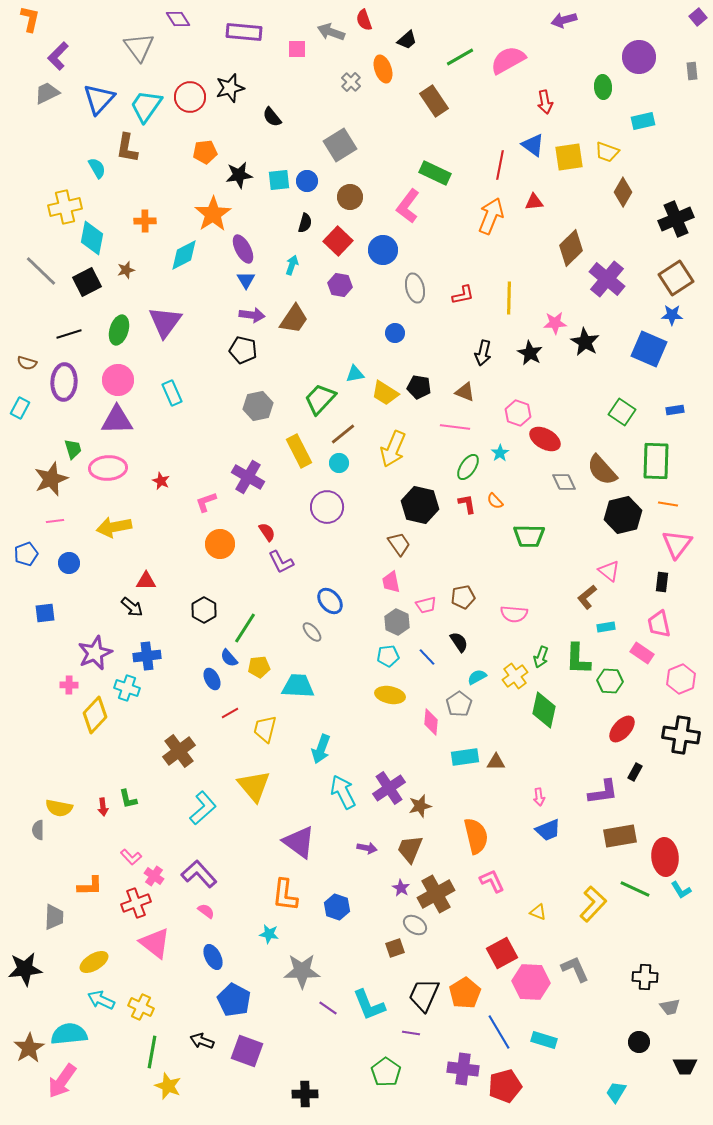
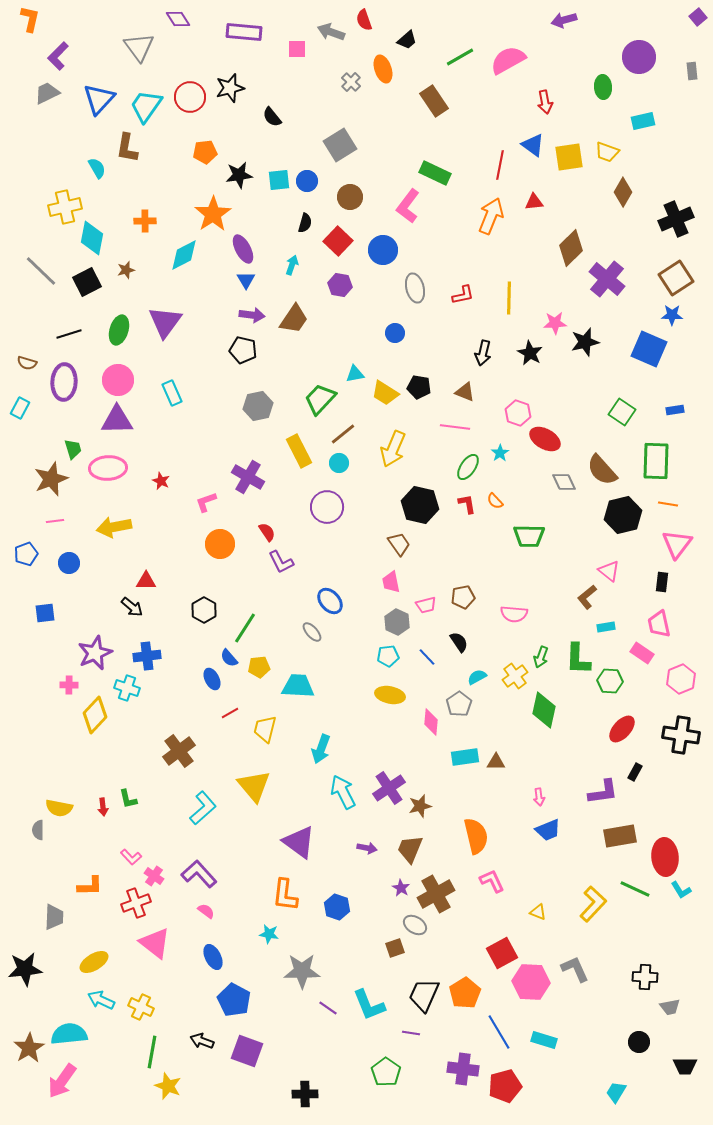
black star at (585, 342): rotated 28 degrees clockwise
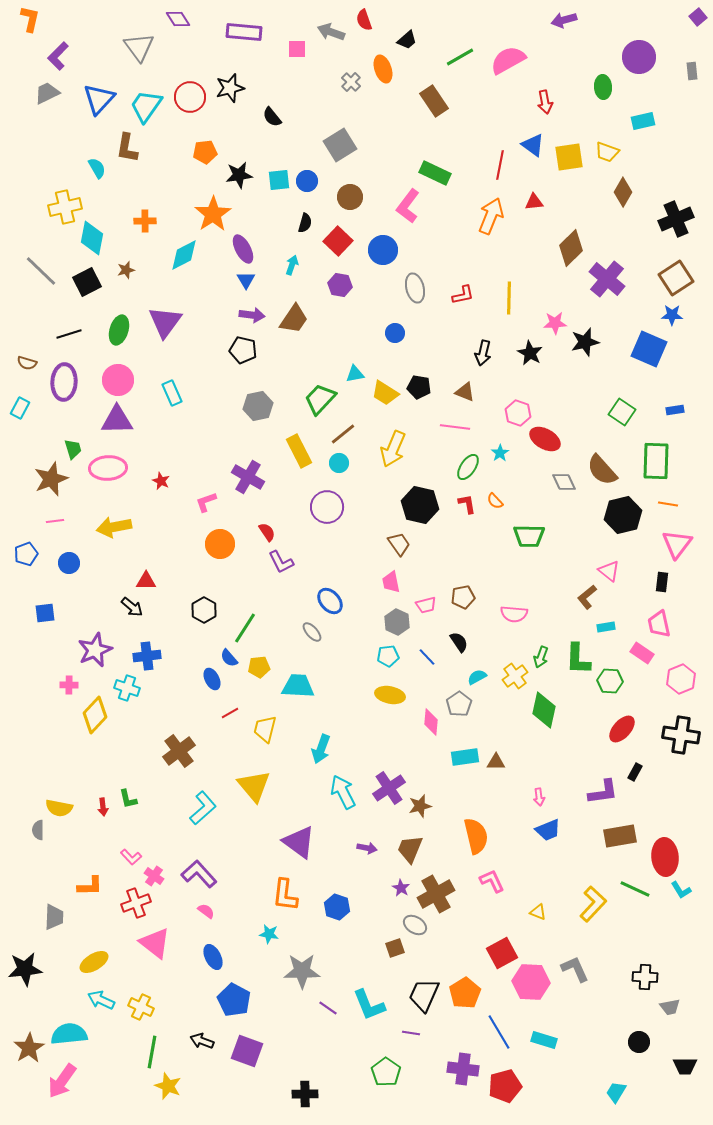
purple star at (95, 653): moved 3 px up
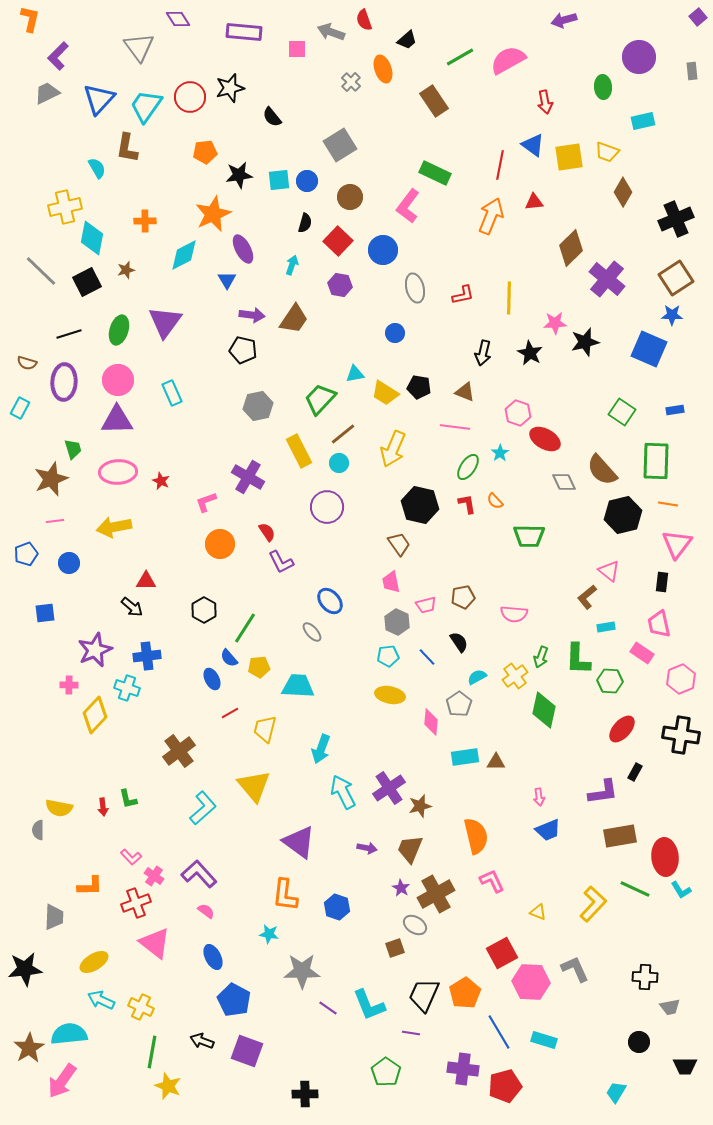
orange star at (213, 214): rotated 9 degrees clockwise
blue triangle at (246, 280): moved 19 px left
pink ellipse at (108, 468): moved 10 px right, 4 px down
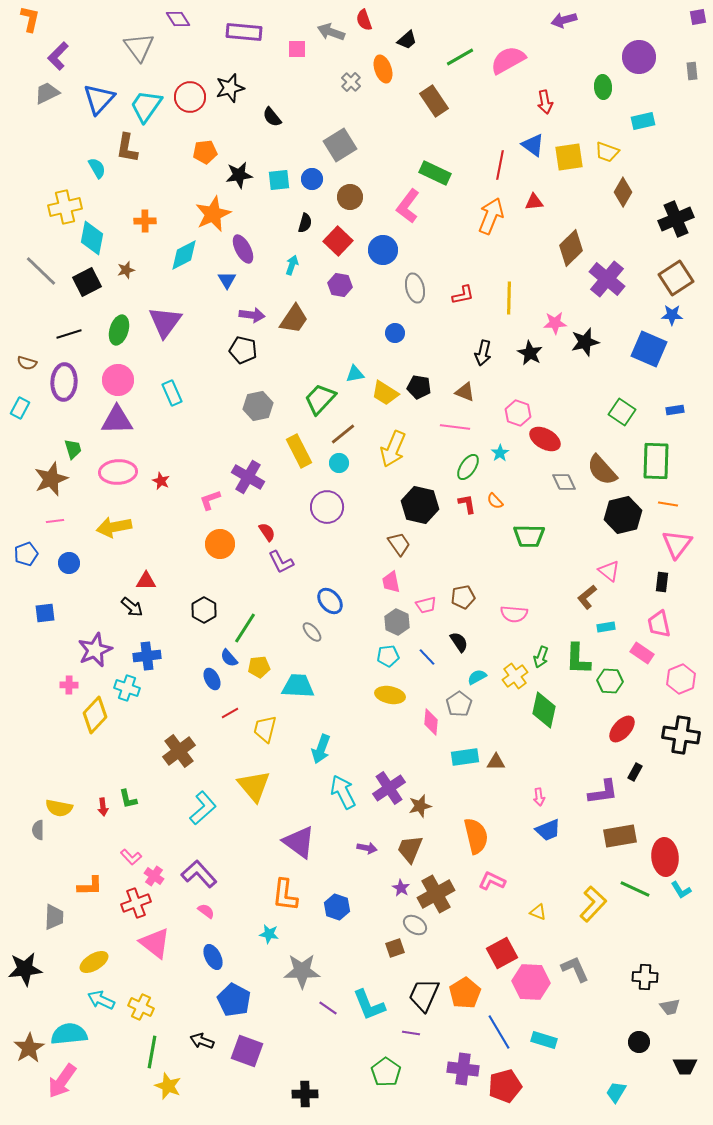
purple square at (698, 17): rotated 30 degrees clockwise
blue circle at (307, 181): moved 5 px right, 2 px up
pink L-shape at (206, 502): moved 4 px right, 2 px up
pink L-shape at (492, 881): rotated 40 degrees counterclockwise
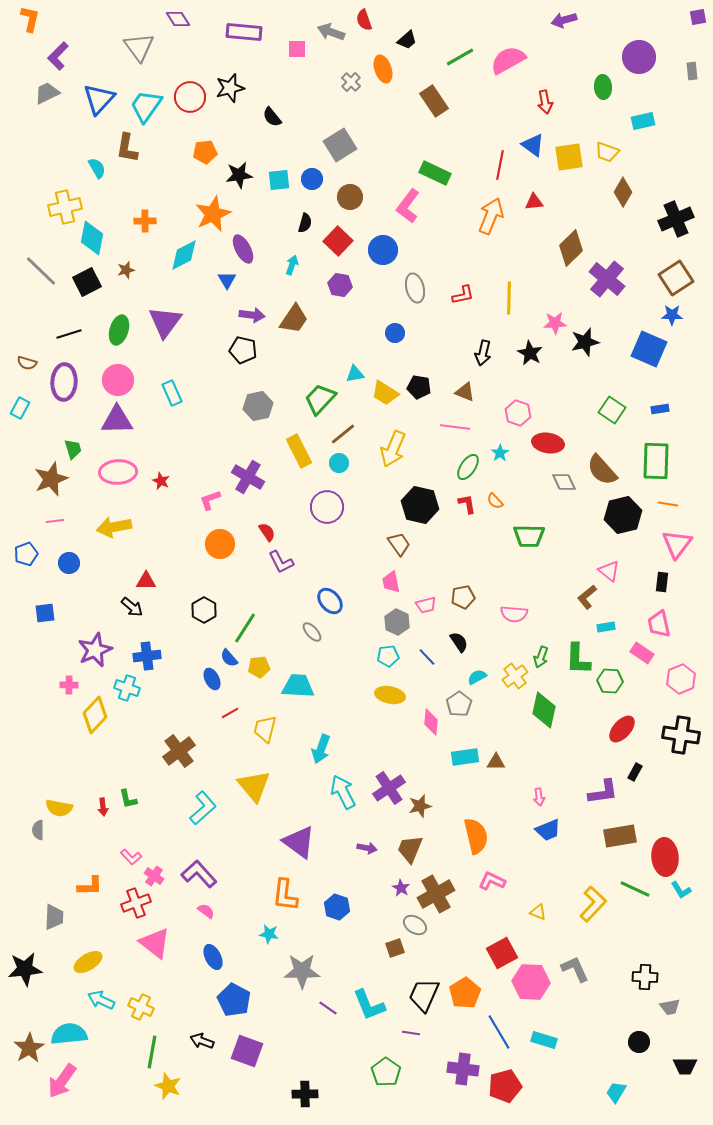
blue rectangle at (675, 410): moved 15 px left, 1 px up
green square at (622, 412): moved 10 px left, 2 px up
red ellipse at (545, 439): moved 3 px right, 4 px down; rotated 20 degrees counterclockwise
yellow ellipse at (94, 962): moved 6 px left
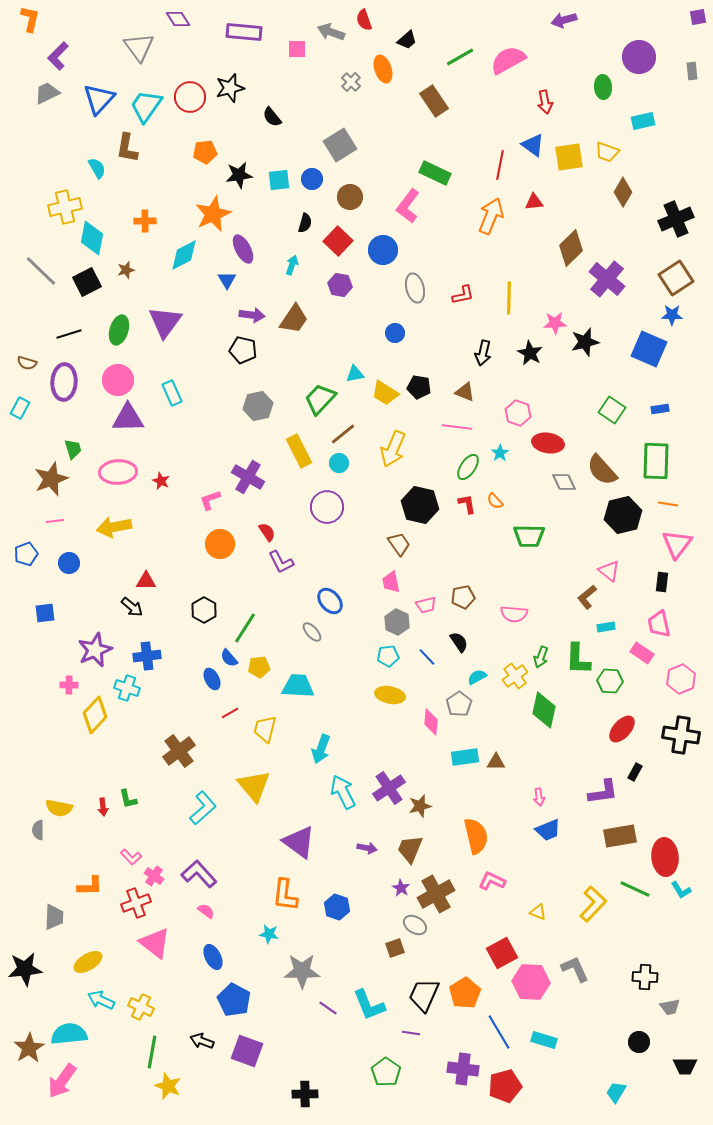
purple triangle at (117, 420): moved 11 px right, 2 px up
pink line at (455, 427): moved 2 px right
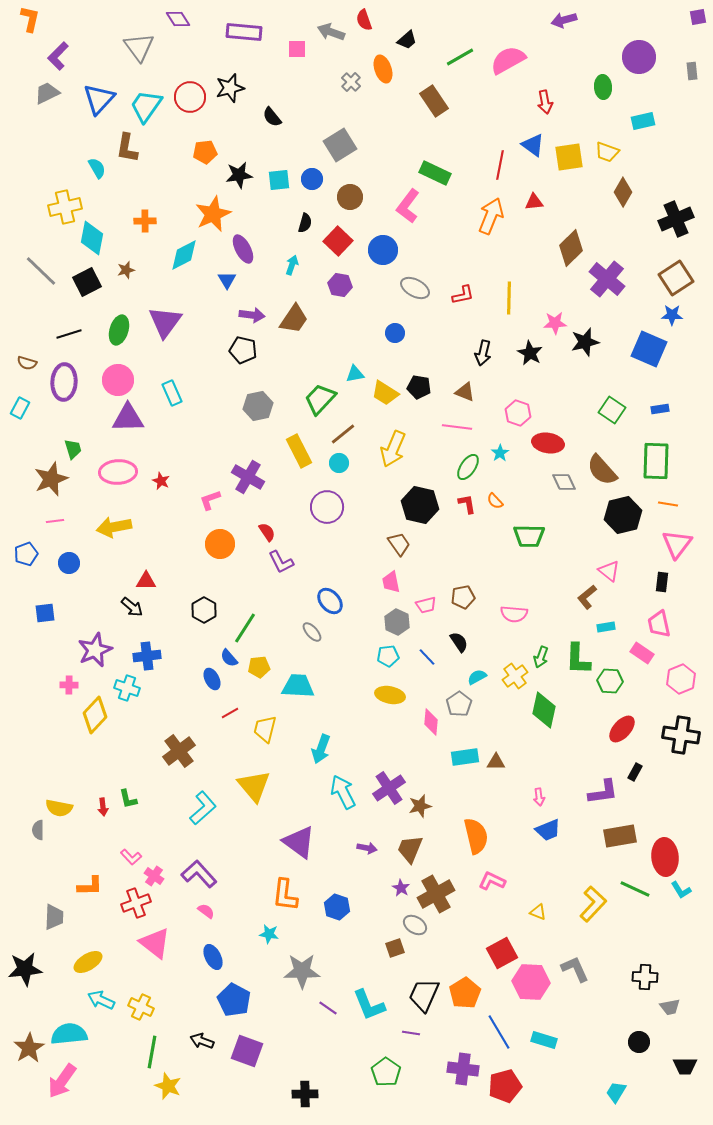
gray ellipse at (415, 288): rotated 48 degrees counterclockwise
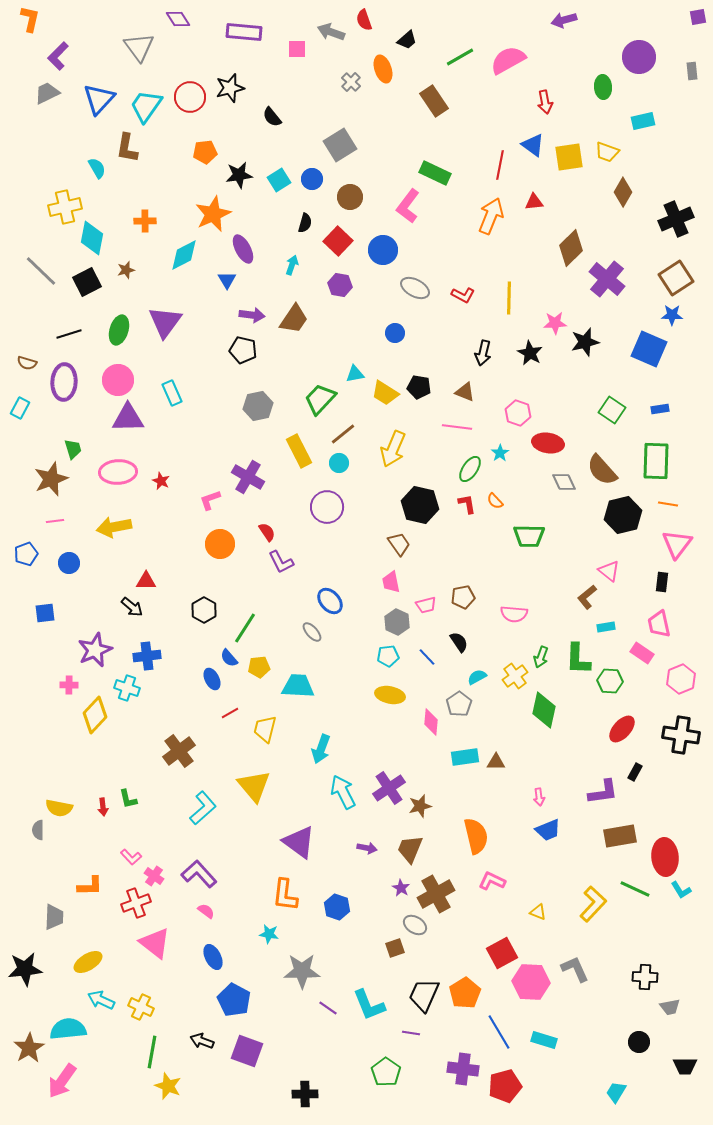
cyan square at (279, 180): rotated 25 degrees counterclockwise
red L-shape at (463, 295): rotated 40 degrees clockwise
green ellipse at (468, 467): moved 2 px right, 2 px down
cyan semicircle at (69, 1034): moved 1 px left, 5 px up
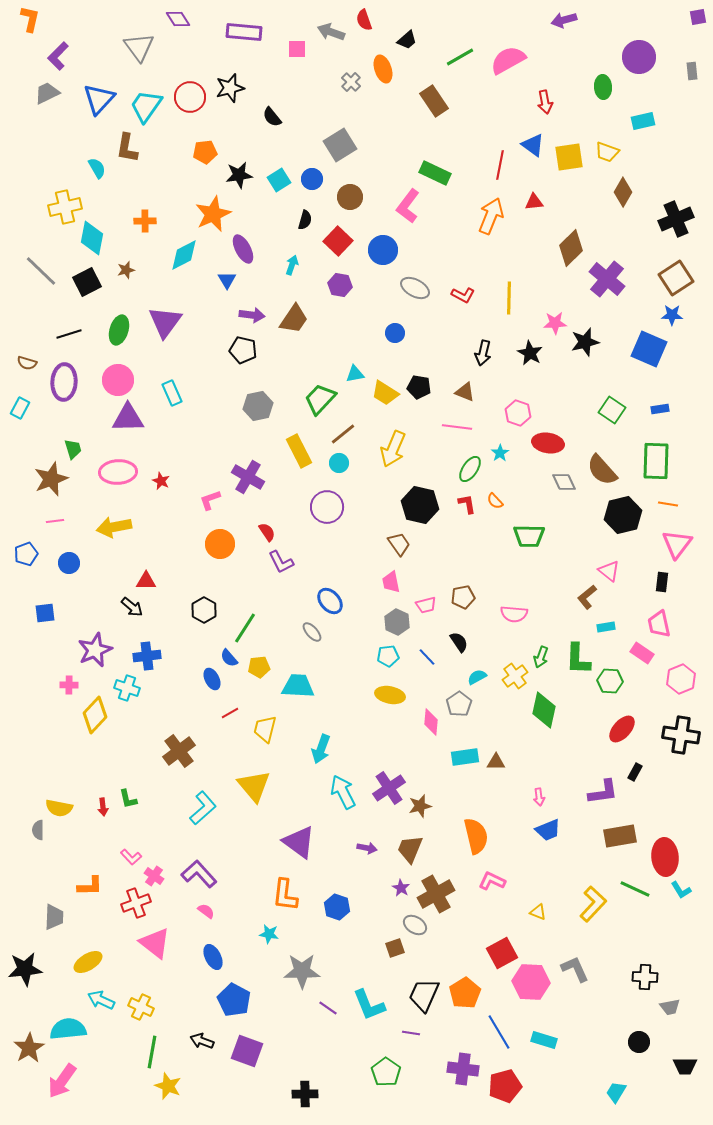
black semicircle at (305, 223): moved 3 px up
